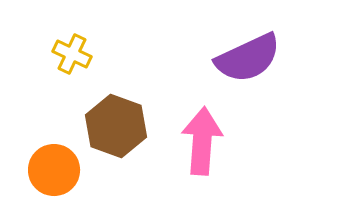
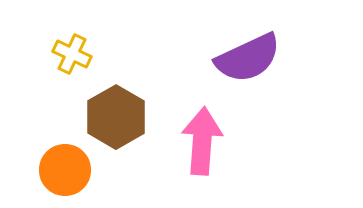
brown hexagon: moved 9 px up; rotated 10 degrees clockwise
orange circle: moved 11 px right
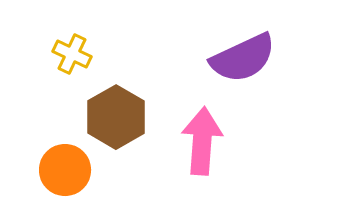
purple semicircle: moved 5 px left
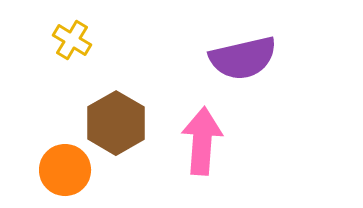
yellow cross: moved 14 px up; rotated 6 degrees clockwise
purple semicircle: rotated 12 degrees clockwise
brown hexagon: moved 6 px down
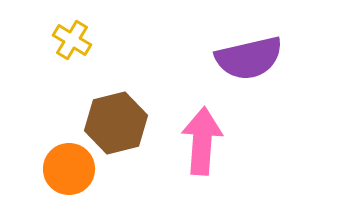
purple semicircle: moved 6 px right
brown hexagon: rotated 16 degrees clockwise
orange circle: moved 4 px right, 1 px up
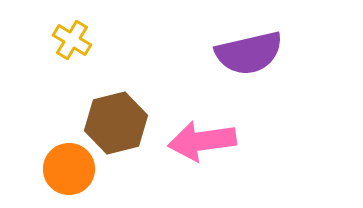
purple semicircle: moved 5 px up
pink arrow: rotated 102 degrees counterclockwise
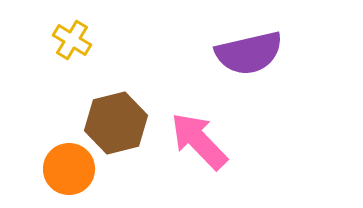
pink arrow: moved 3 px left; rotated 54 degrees clockwise
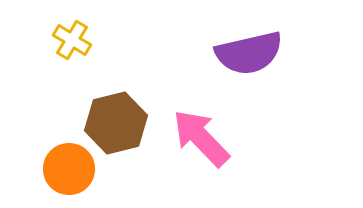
pink arrow: moved 2 px right, 3 px up
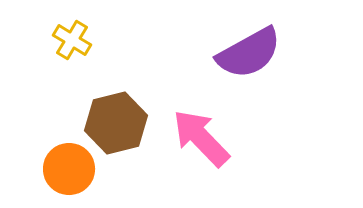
purple semicircle: rotated 16 degrees counterclockwise
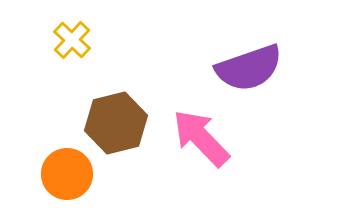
yellow cross: rotated 12 degrees clockwise
purple semicircle: moved 15 px down; rotated 10 degrees clockwise
orange circle: moved 2 px left, 5 px down
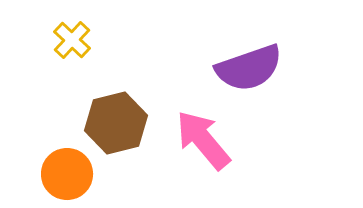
pink arrow: moved 2 px right, 2 px down; rotated 4 degrees clockwise
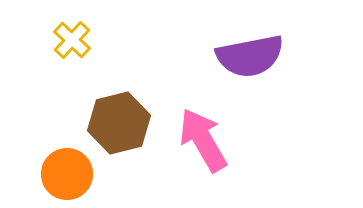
purple semicircle: moved 1 px right, 12 px up; rotated 8 degrees clockwise
brown hexagon: moved 3 px right
pink arrow: rotated 10 degrees clockwise
